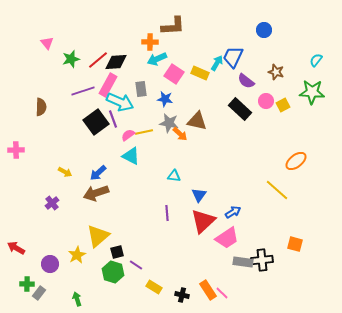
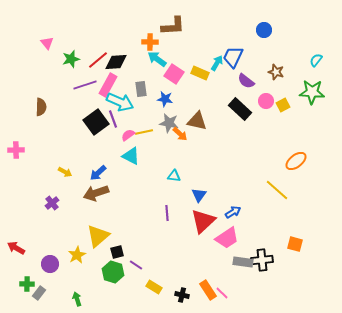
cyan arrow at (157, 59): rotated 60 degrees clockwise
purple line at (83, 91): moved 2 px right, 6 px up
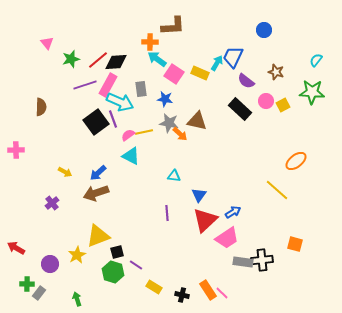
red triangle at (203, 221): moved 2 px right, 1 px up
yellow triangle at (98, 236): rotated 20 degrees clockwise
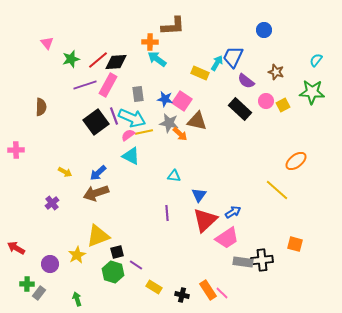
pink square at (174, 74): moved 8 px right, 27 px down
gray rectangle at (141, 89): moved 3 px left, 5 px down
cyan arrow at (120, 102): moved 12 px right, 16 px down
purple line at (113, 119): moved 1 px right, 3 px up
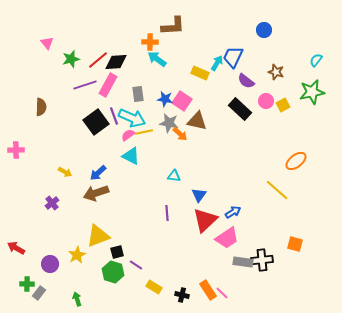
green star at (312, 92): rotated 15 degrees counterclockwise
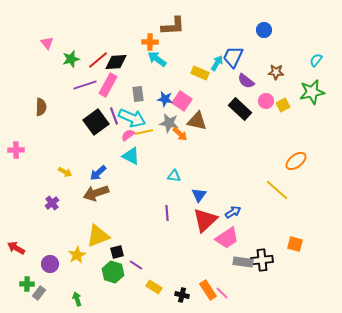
brown star at (276, 72): rotated 14 degrees counterclockwise
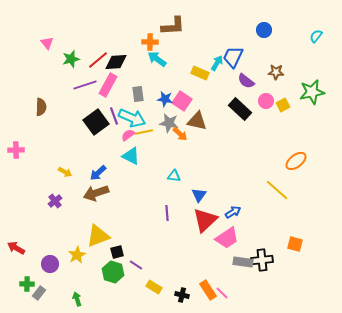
cyan semicircle at (316, 60): moved 24 px up
purple cross at (52, 203): moved 3 px right, 2 px up
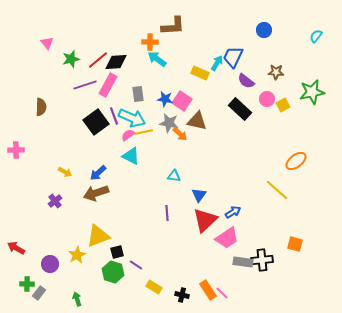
pink circle at (266, 101): moved 1 px right, 2 px up
